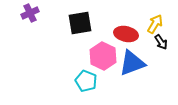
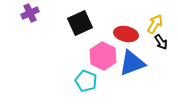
black square: rotated 15 degrees counterclockwise
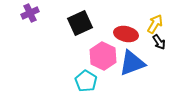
black arrow: moved 2 px left
cyan pentagon: rotated 10 degrees clockwise
